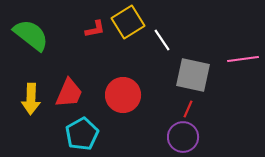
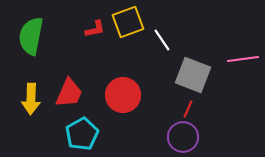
yellow square: rotated 12 degrees clockwise
green semicircle: moved 1 px down; rotated 117 degrees counterclockwise
gray square: rotated 9 degrees clockwise
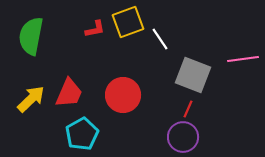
white line: moved 2 px left, 1 px up
yellow arrow: rotated 136 degrees counterclockwise
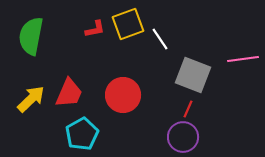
yellow square: moved 2 px down
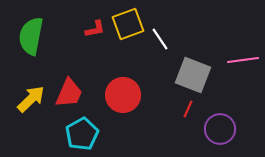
pink line: moved 1 px down
purple circle: moved 37 px right, 8 px up
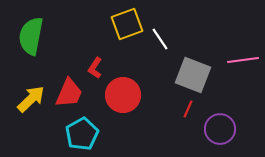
yellow square: moved 1 px left
red L-shape: moved 39 px down; rotated 135 degrees clockwise
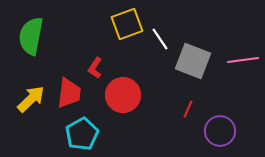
gray square: moved 14 px up
red trapezoid: rotated 16 degrees counterclockwise
purple circle: moved 2 px down
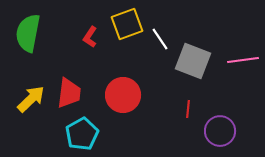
green semicircle: moved 3 px left, 3 px up
red L-shape: moved 5 px left, 31 px up
red line: rotated 18 degrees counterclockwise
